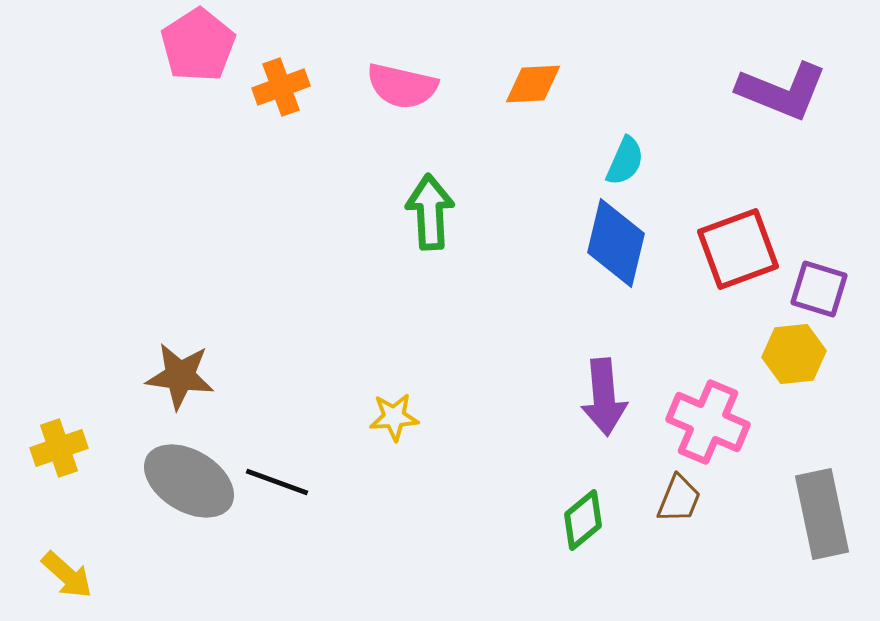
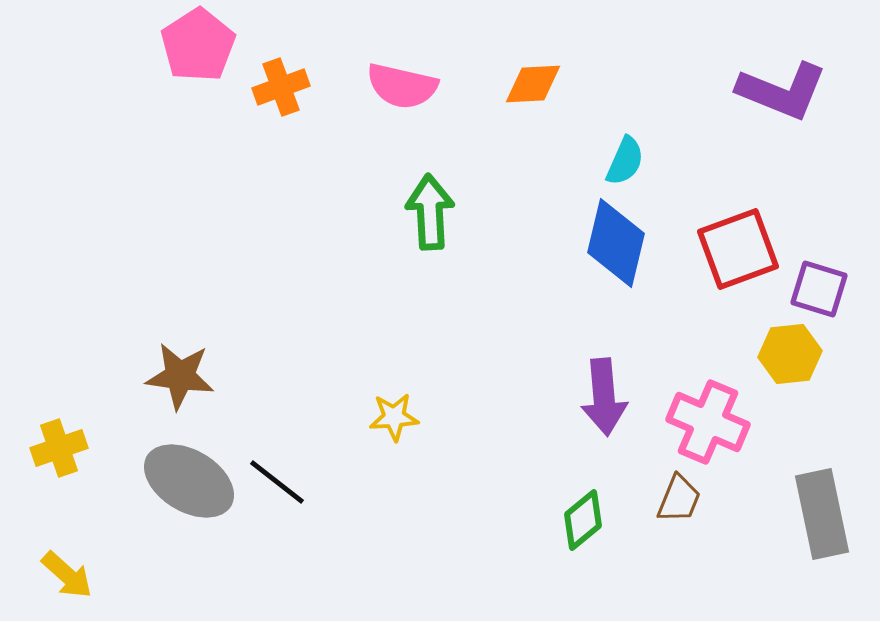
yellow hexagon: moved 4 px left
black line: rotated 18 degrees clockwise
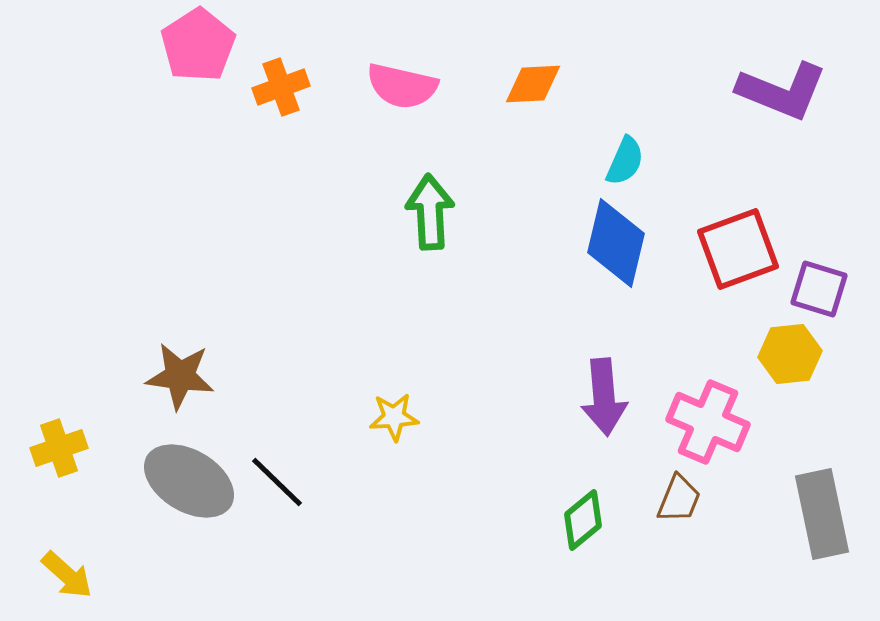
black line: rotated 6 degrees clockwise
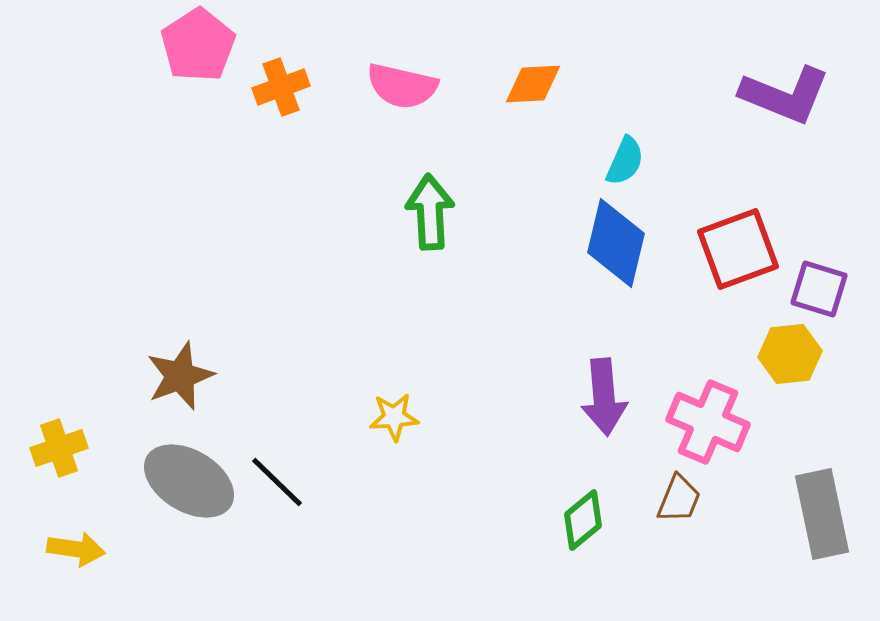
purple L-shape: moved 3 px right, 4 px down
brown star: rotated 28 degrees counterclockwise
yellow arrow: moved 9 px right, 26 px up; rotated 34 degrees counterclockwise
